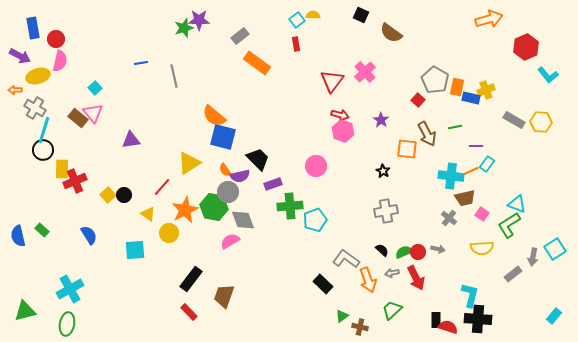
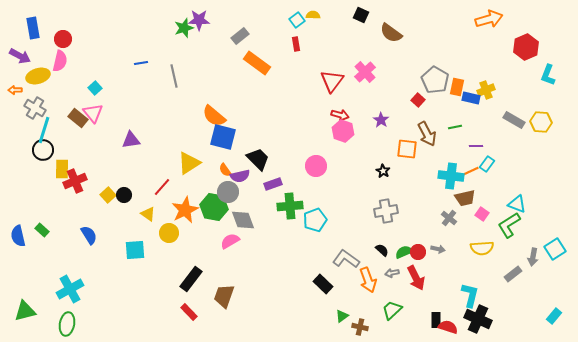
red circle at (56, 39): moved 7 px right
cyan L-shape at (548, 75): rotated 60 degrees clockwise
black cross at (478, 319): rotated 20 degrees clockwise
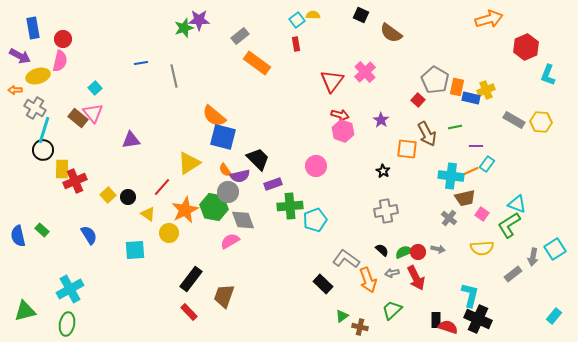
black circle at (124, 195): moved 4 px right, 2 px down
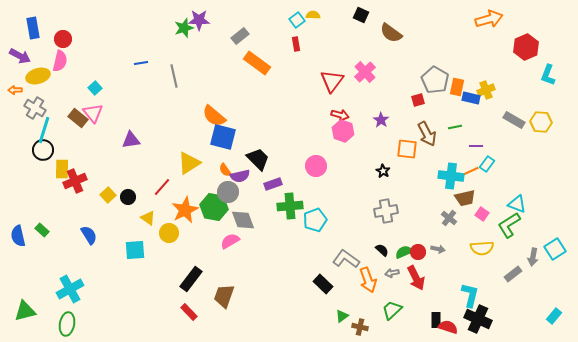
red square at (418, 100): rotated 32 degrees clockwise
yellow triangle at (148, 214): moved 4 px down
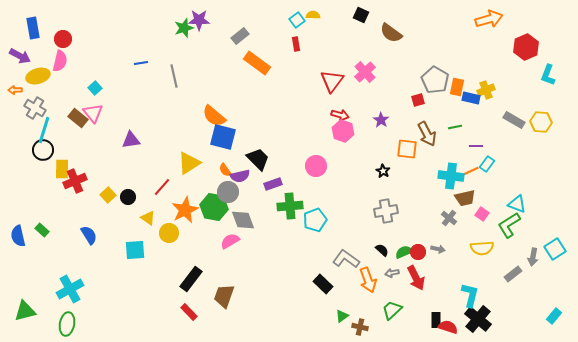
black cross at (478, 319): rotated 16 degrees clockwise
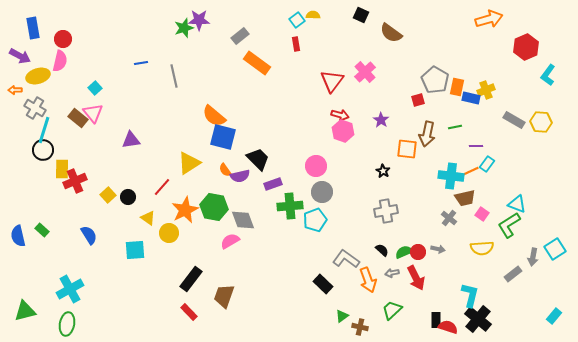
cyan L-shape at (548, 75): rotated 15 degrees clockwise
brown arrow at (427, 134): rotated 40 degrees clockwise
gray circle at (228, 192): moved 94 px right
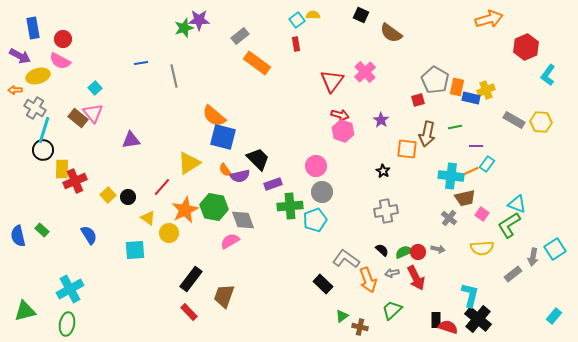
pink semicircle at (60, 61): rotated 105 degrees clockwise
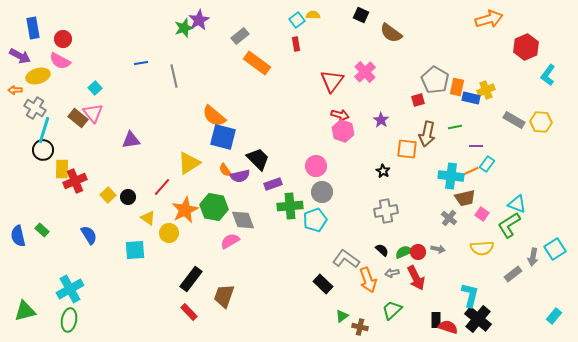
purple star at (199, 20): rotated 30 degrees counterclockwise
green ellipse at (67, 324): moved 2 px right, 4 px up
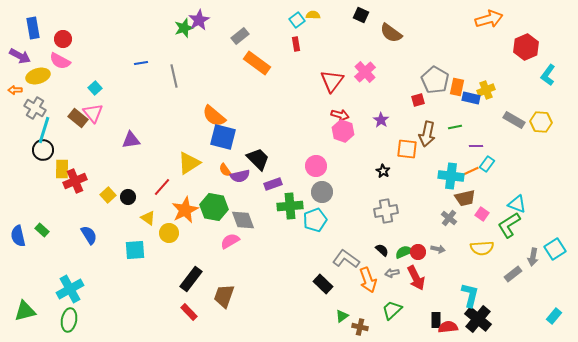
red semicircle at (448, 327): rotated 24 degrees counterclockwise
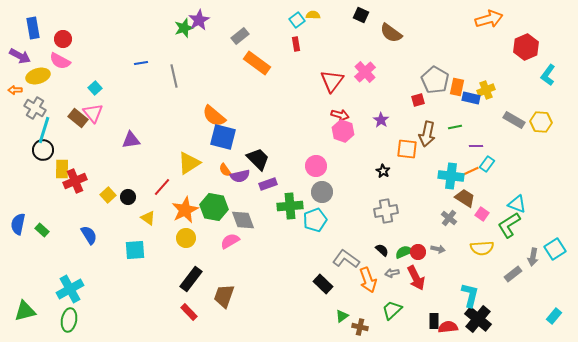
purple rectangle at (273, 184): moved 5 px left
brown trapezoid at (465, 198): rotated 135 degrees counterclockwise
yellow circle at (169, 233): moved 17 px right, 5 px down
blue semicircle at (18, 236): moved 12 px up; rotated 25 degrees clockwise
black rectangle at (436, 320): moved 2 px left, 1 px down
